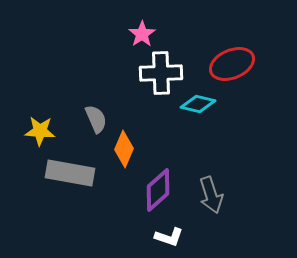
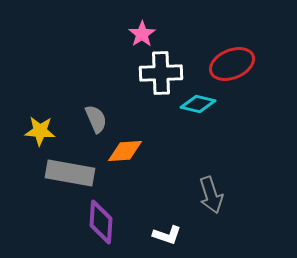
orange diamond: moved 1 px right, 2 px down; rotated 63 degrees clockwise
purple diamond: moved 57 px left, 32 px down; rotated 45 degrees counterclockwise
white L-shape: moved 2 px left, 2 px up
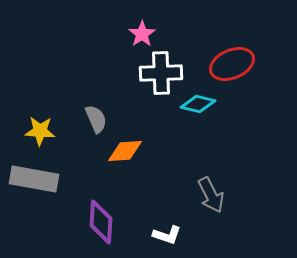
gray rectangle: moved 36 px left, 6 px down
gray arrow: rotated 9 degrees counterclockwise
